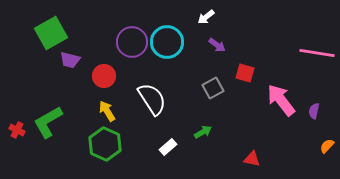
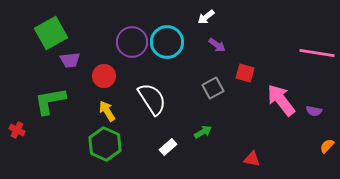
purple trapezoid: rotated 20 degrees counterclockwise
purple semicircle: rotated 91 degrees counterclockwise
green L-shape: moved 2 px right, 21 px up; rotated 20 degrees clockwise
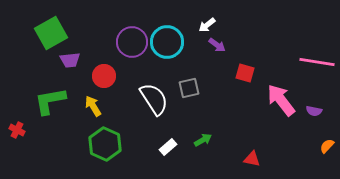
white arrow: moved 1 px right, 8 px down
pink line: moved 9 px down
gray square: moved 24 px left; rotated 15 degrees clockwise
white semicircle: moved 2 px right
yellow arrow: moved 14 px left, 5 px up
green arrow: moved 8 px down
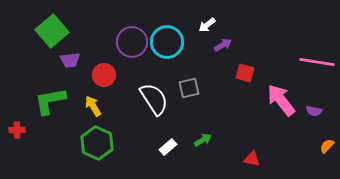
green square: moved 1 px right, 2 px up; rotated 12 degrees counterclockwise
purple arrow: moved 6 px right; rotated 66 degrees counterclockwise
red circle: moved 1 px up
red cross: rotated 28 degrees counterclockwise
green hexagon: moved 8 px left, 1 px up
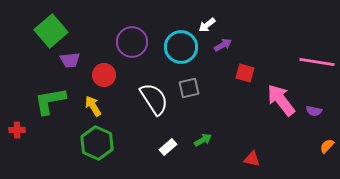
green square: moved 1 px left
cyan circle: moved 14 px right, 5 px down
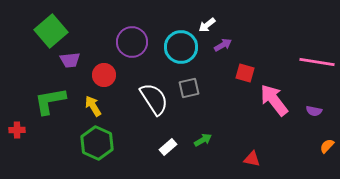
pink arrow: moved 7 px left
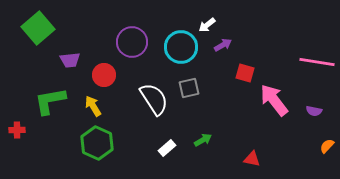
green square: moved 13 px left, 3 px up
white rectangle: moved 1 px left, 1 px down
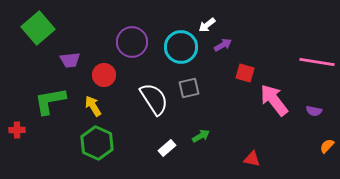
green arrow: moved 2 px left, 4 px up
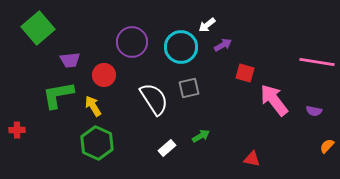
green L-shape: moved 8 px right, 6 px up
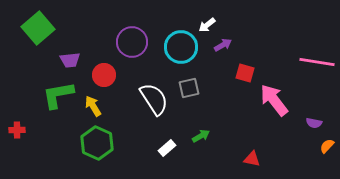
purple semicircle: moved 12 px down
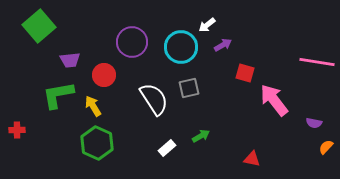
green square: moved 1 px right, 2 px up
orange semicircle: moved 1 px left, 1 px down
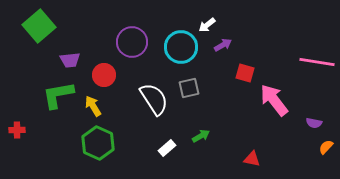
green hexagon: moved 1 px right
